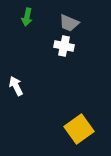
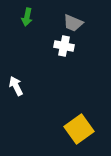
gray trapezoid: moved 4 px right
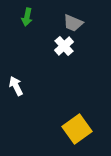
white cross: rotated 36 degrees clockwise
yellow square: moved 2 px left
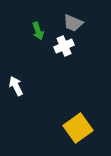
green arrow: moved 11 px right, 14 px down; rotated 30 degrees counterclockwise
white cross: rotated 18 degrees clockwise
yellow square: moved 1 px right, 1 px up
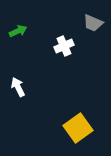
gray trapezoid: moved 20 px right
green arrow: moved 20 px left; rotated 96 degrees counterclockwise
white arrow: moved 2 px right, 1 px down
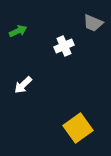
white arrow: moved 5 px right, 2 px up; rotated 108 degrees counterclockwise
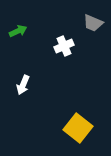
white arrow: rotated 24 degrees counterclockwise
yellow square: rotated 16 degrees counterclockwise
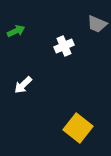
gray trapezoid: moved 4 px right, 1 px down
green arrow: moved 2 px left
white arrow: rotated 24 degrees clockwise
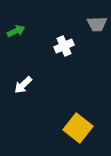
gray trapezoid: rotated 25 degrees counterclockwise
